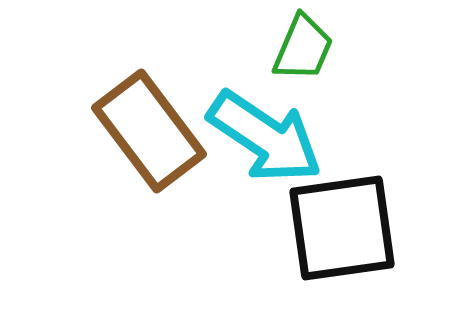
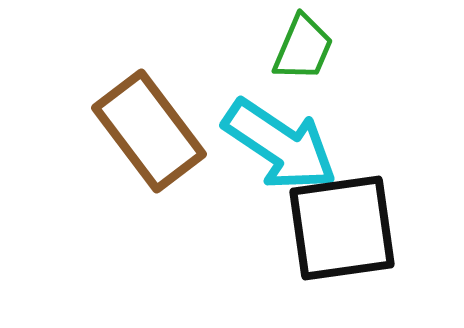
cyan arrow: moved 15 px right, 8 px down
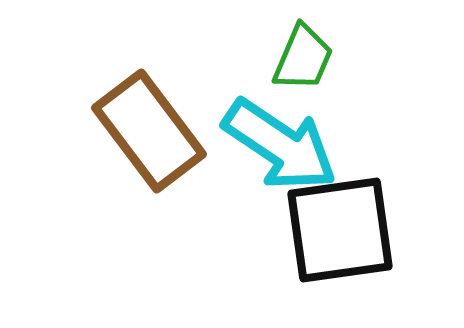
green trapezoid: moved 10 px down
black square: moved 2 px left, 2 px down
